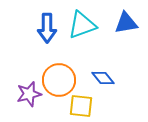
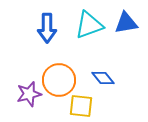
cyan triangle: moved 7 px right
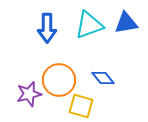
yellow square: rotated 10 degrees clockwise
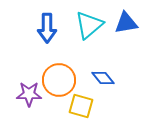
cyan triangle: rotated 20 degrees counterclockwise
purple star: rotated 15 degrees clockwise
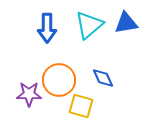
blue diamond: rotated 15 degrees clockwise
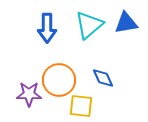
yellow square: rotated 10 degrees counterclockwise
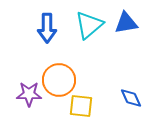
blue diamond: moved 28 px right, 20 px down
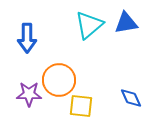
blue arrow: moved 20 px left, 10 px down
